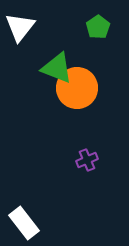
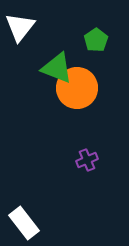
green pentagon: moved 2 px left, 13 px down
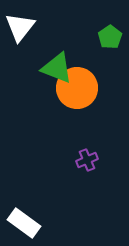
green pentagon: moved 14 px right, 3 px up
white rectangle: rotated 16 degrees counterclockwise
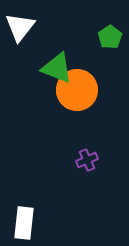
orange circle: moved 2 px down
white rectangle: rotated 60 degrees clockwise
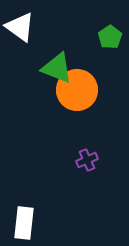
white triangle: rotated 32 degrees counterclockwise
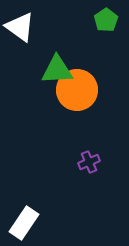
green pentagon: moved 4 px left, 17 px up
green triangle: moved 2 px down; rotated 24 degrees counterclockwise
purple cross: moved 2 px right, 2 px down
white rectangle: rotated 28 degrees clockwise
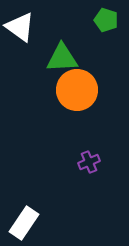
green pentagon: rotated 20 degrees counterclockwise
green triangle: moved 5 px right, 12 px up
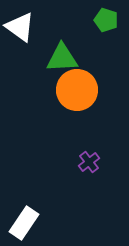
purple cross: rotated 15 degrees counterclockwise
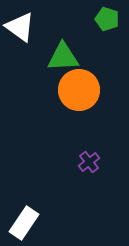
green pentagon: moved 1 px right, 1 px up
green triangle: moved 1 px right, 1 px up
orange circle: moved 2 px right
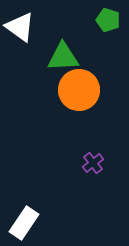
green pentagon: moved 1 px right, 1 px down
purple cross: moved 4 px right, 1 px down
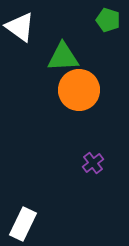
white rectangle: moved 1 px left, 1 px down; rotated 8 degrees counterclockwise
